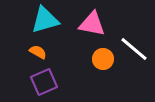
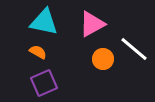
cyan triangle: moved 1 px left, 2 px down; rotated 28 degrees clockwise
pink triangle: rotated 40 degrees counterclockwise
purple square: moved 1 px down
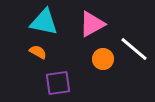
purple square: moved 14 px right; rotated 16 degrees clockwise
